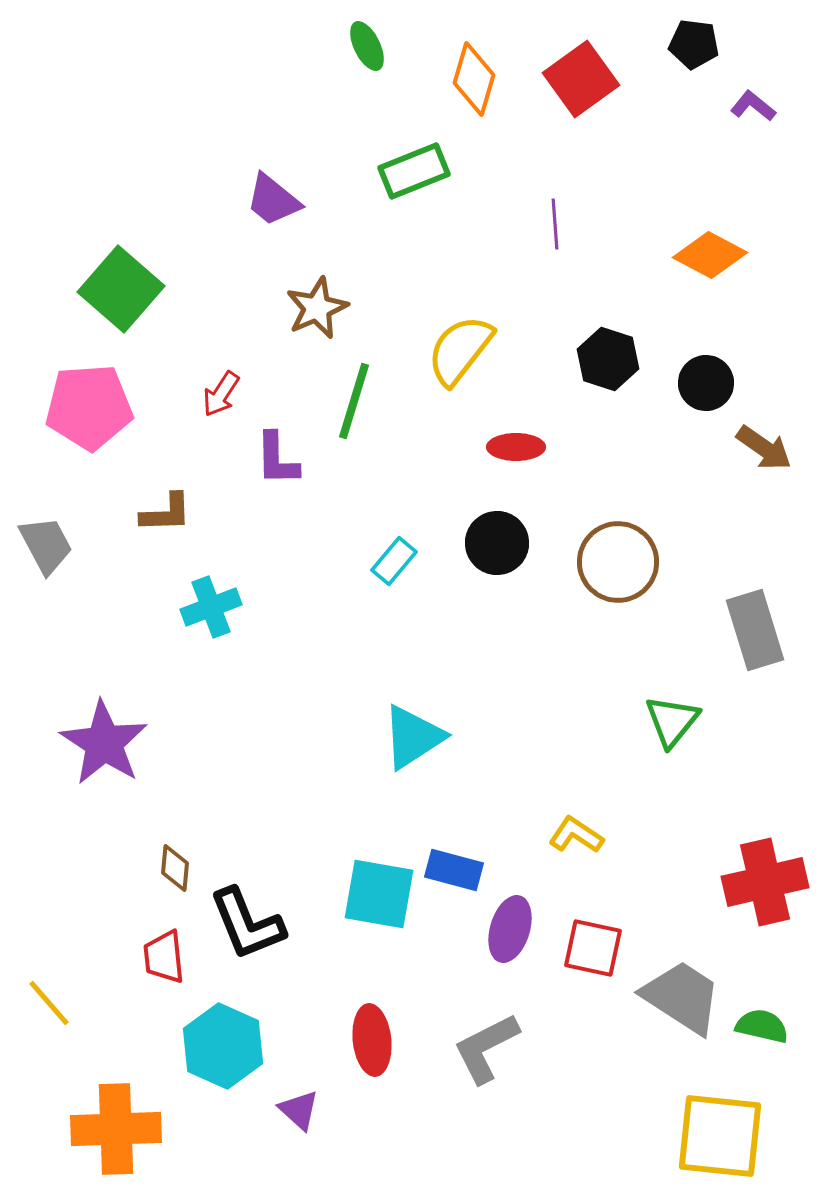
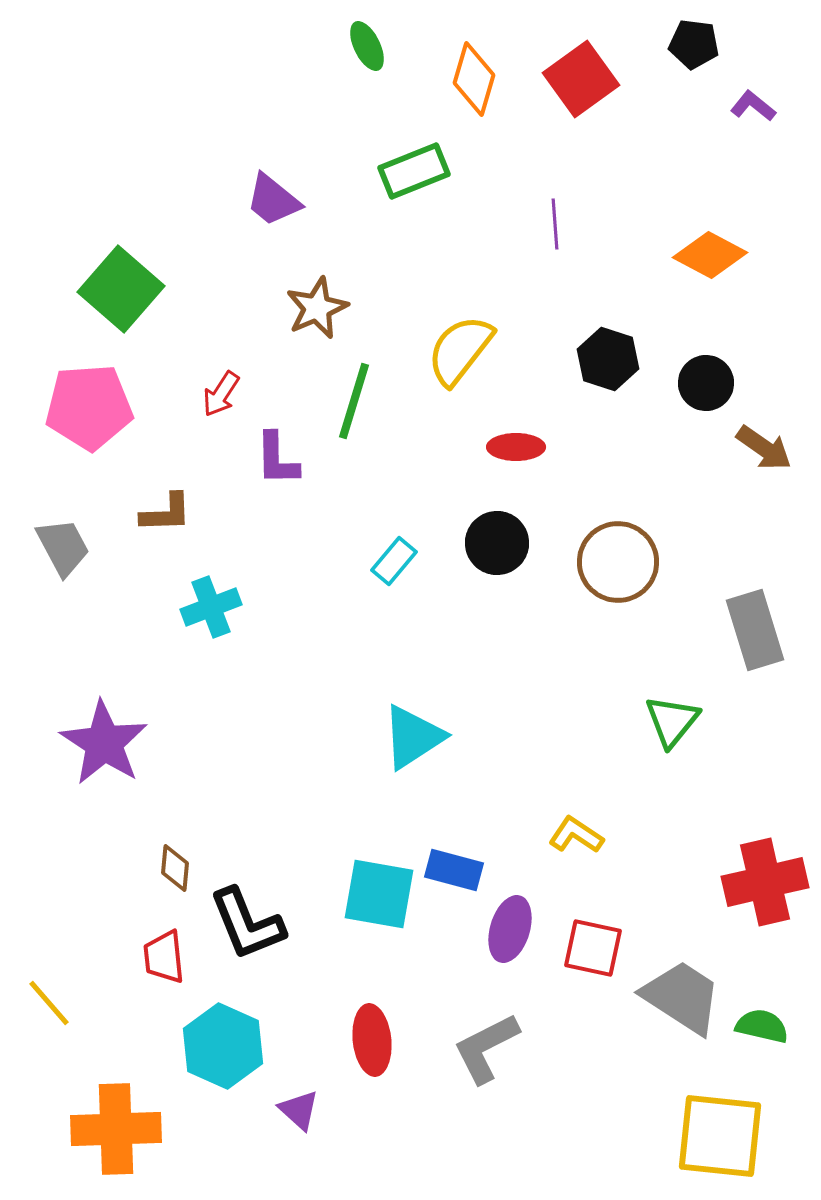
gray trapezoid at (46, 545): moved 17 px right, 2 px down
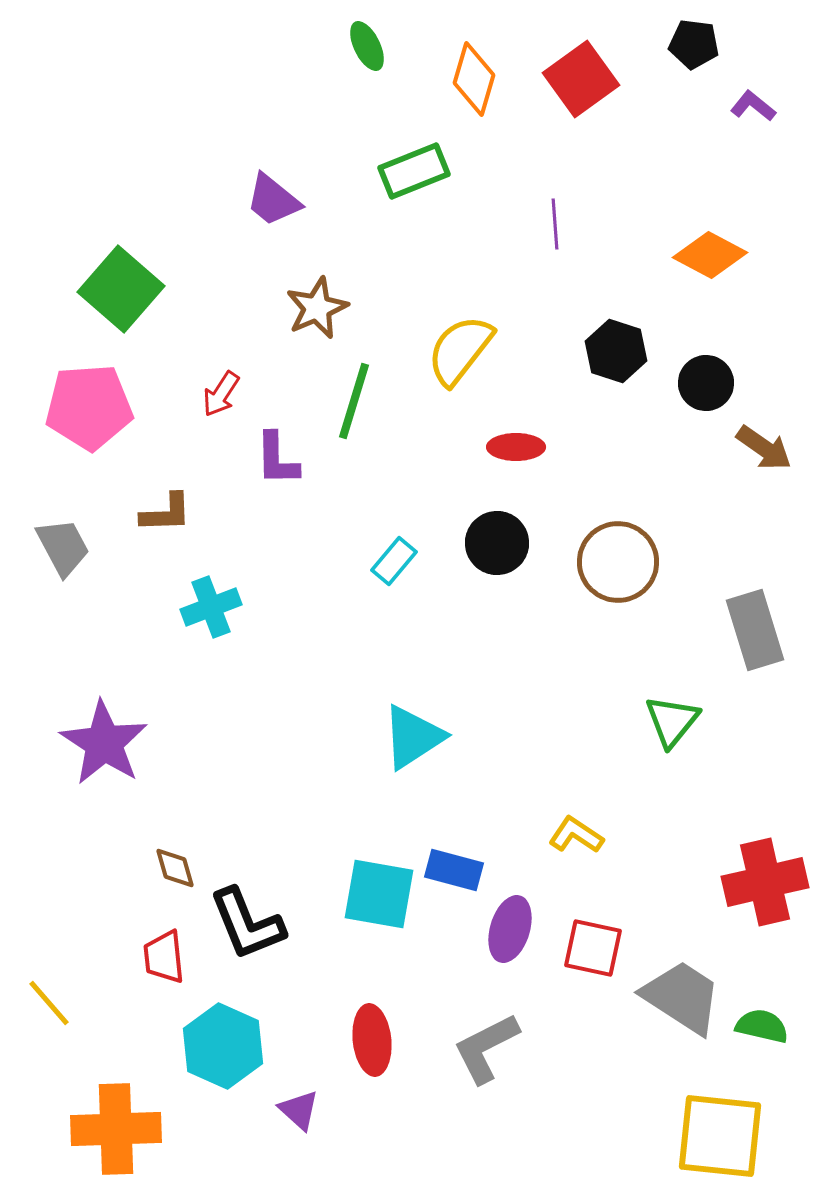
black hexagon at (608, 359): moved 8 px right, 8 px up
brown diamond at (175, 868): rotated 21 degrees counterclockwise
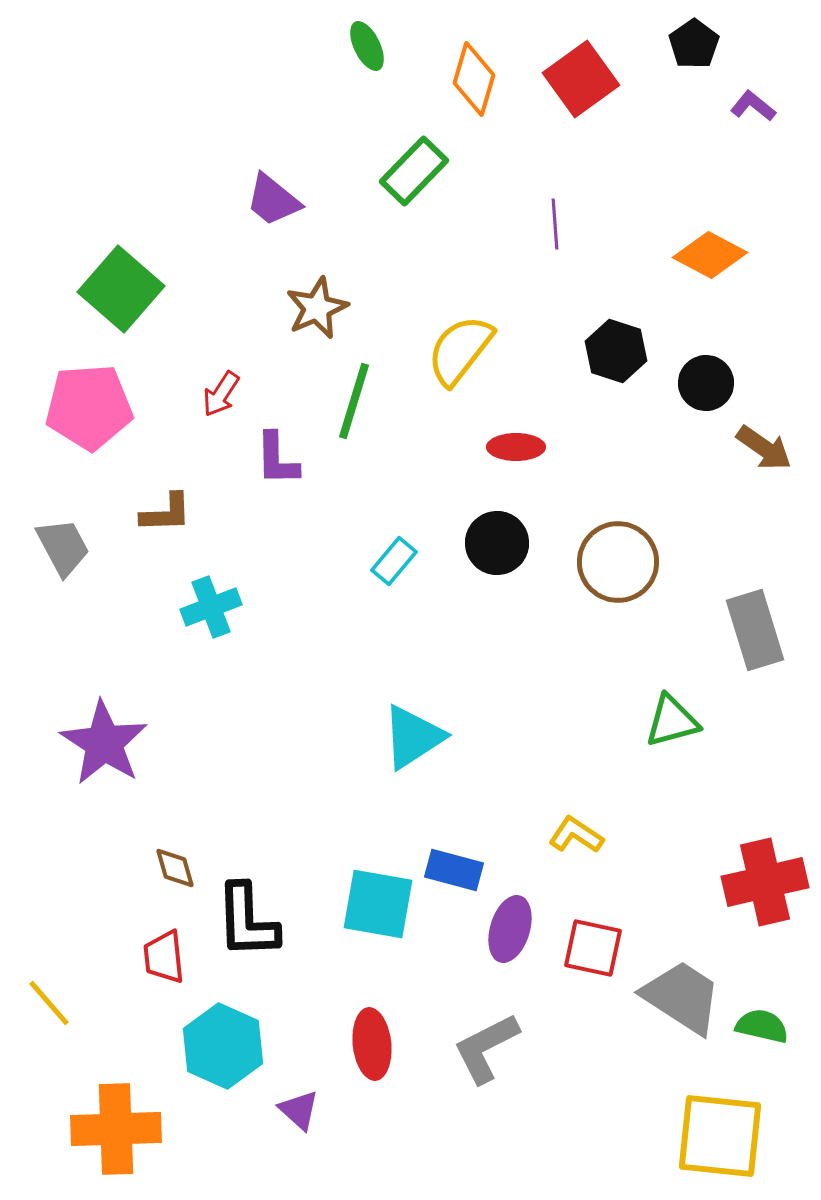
black pentagon at (694, 44): rotated 30 degrees clockwise
green rectangle at (414, 171): rotated 24 degrees counterclockwise
green triangle at (672, 721): rotated 36 degrees clockwise
cyan square at (379, 894): moved 1 px left, 10 px down
black L-shape at (247, 924): moved 3 px up; rotated 20 degrees clockwise
red ellipse at (372, 1040): moved 4 px down
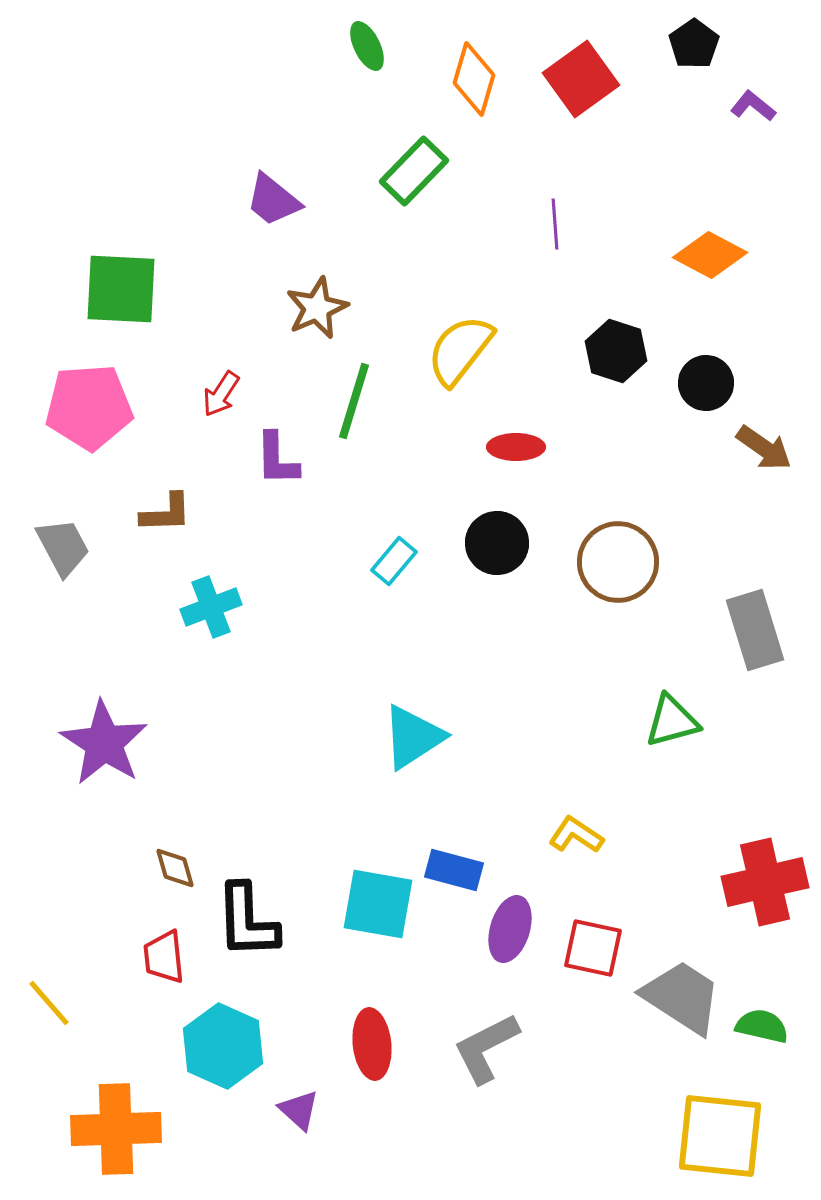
green square at (121, 289): rotated 38 degrees counterclockwise
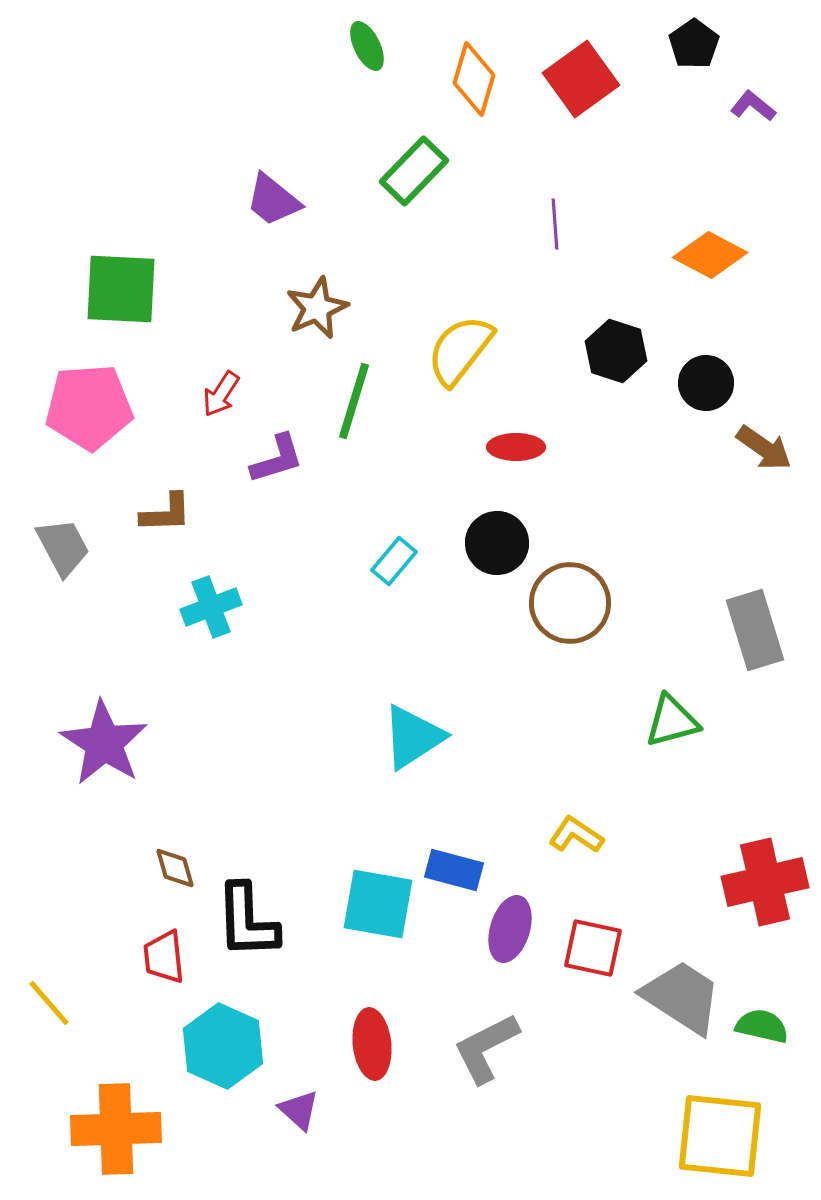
purple L-shape at (277, 459): rotated 106 degrees counterclockwise
brown circle at (618, 562): moved 48 px left, 41 px down
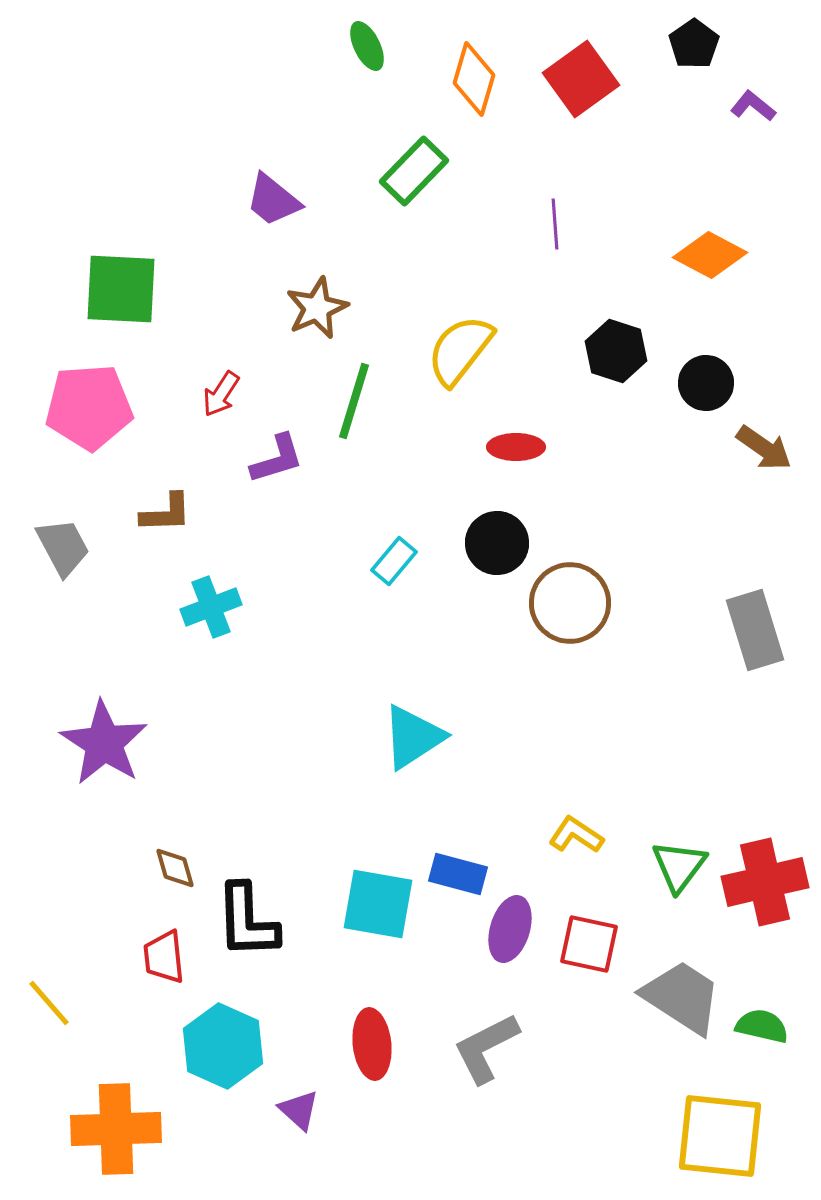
green triangle at (672, 721): moved 7 px right, 145 px down; rotated 38 degrees counterclockwise
blue rectangle at (454, 870): moved 4 px right, 4 px down
red square at (593, 948): moved 4 px left, 4 px up
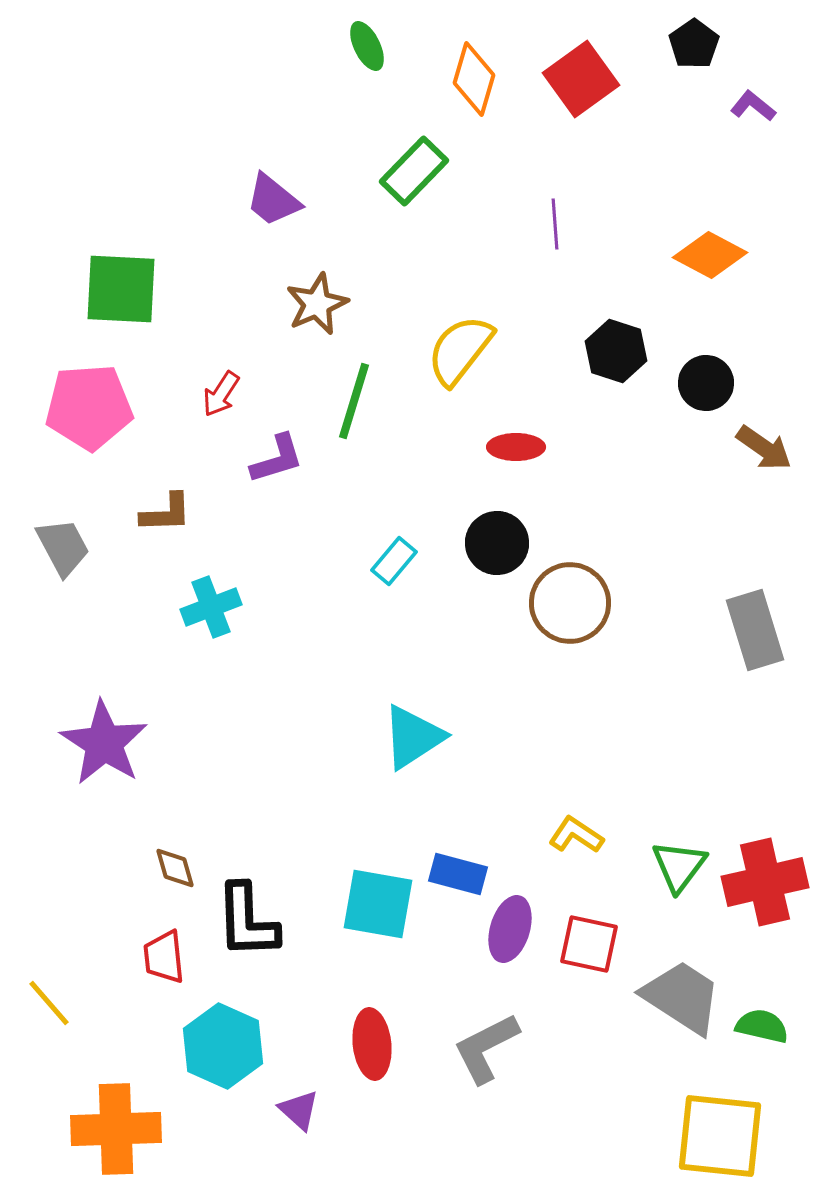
brown star at (317, 308): moved 4 px up
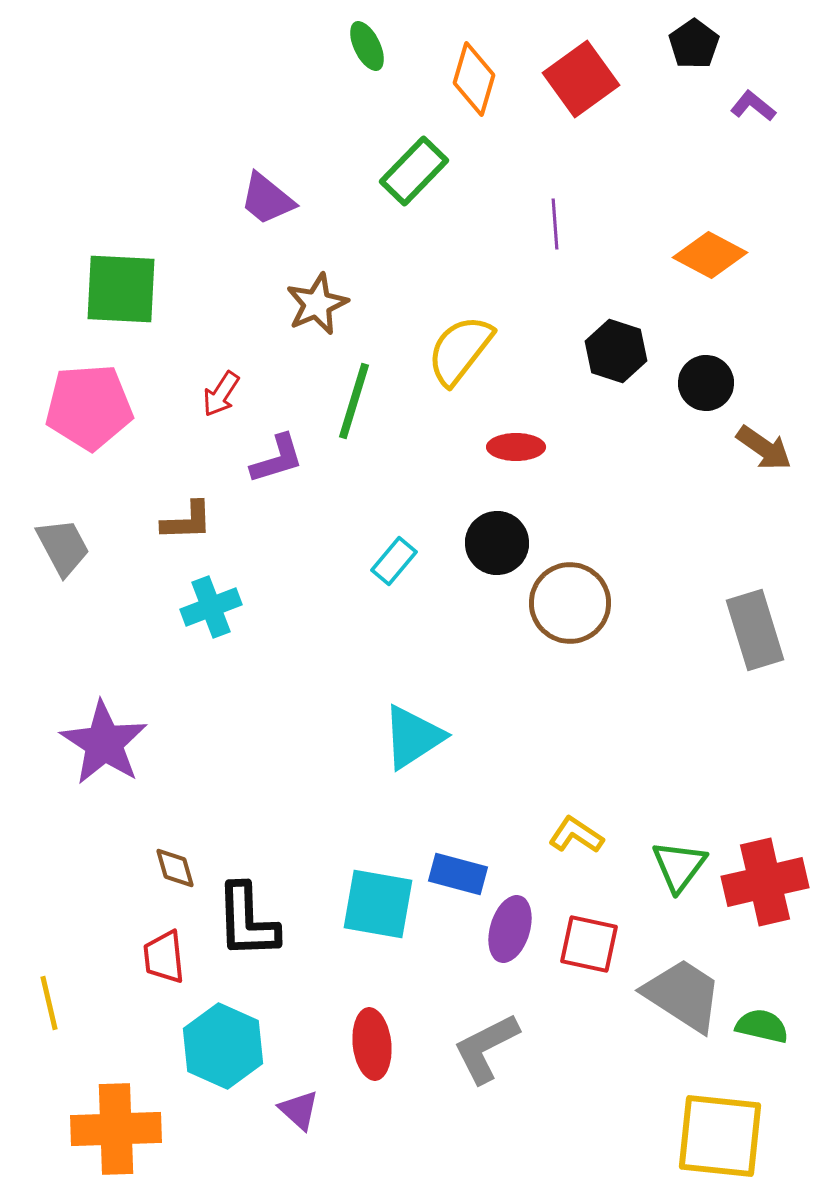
purple trapezoid at (273, 200): moved 6 px left, 1 px up
brown L-shape at (166, 513): moved 21 px right, 8 px down
gray trapezoid at (682, 997): moved 1 px right, 2 px up
yellow line at (49, 1003): rotated 28 degrees clockwise
